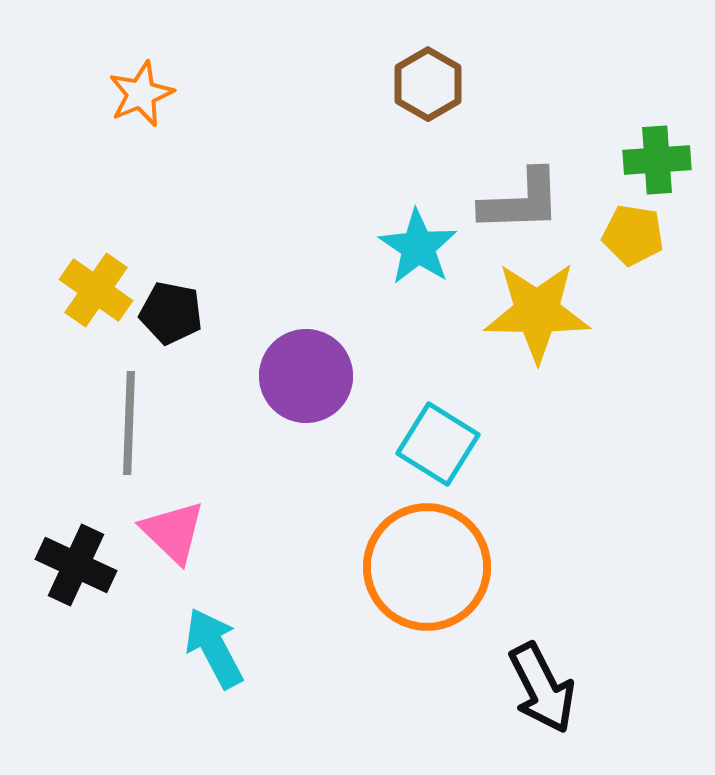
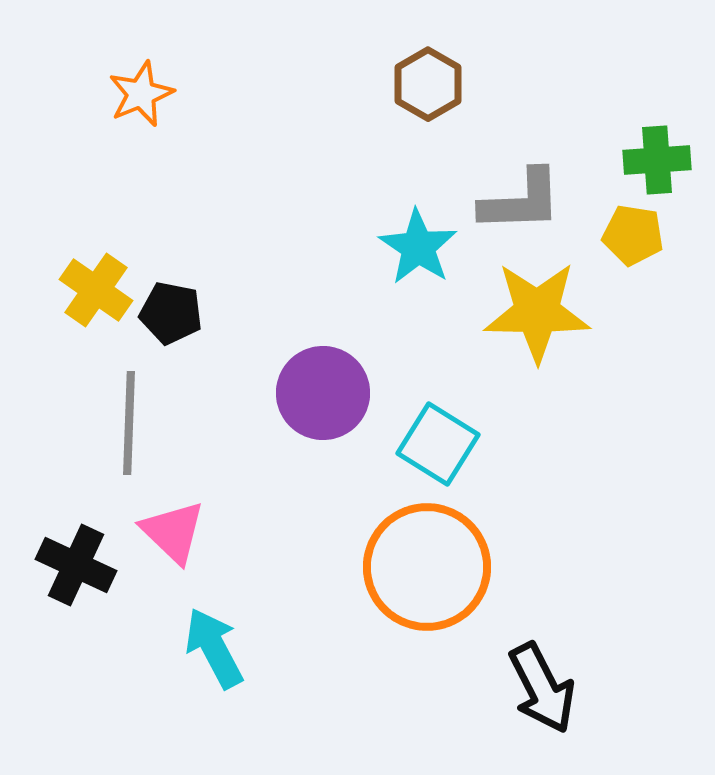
purple circle: moved 17 px right, 17 px down
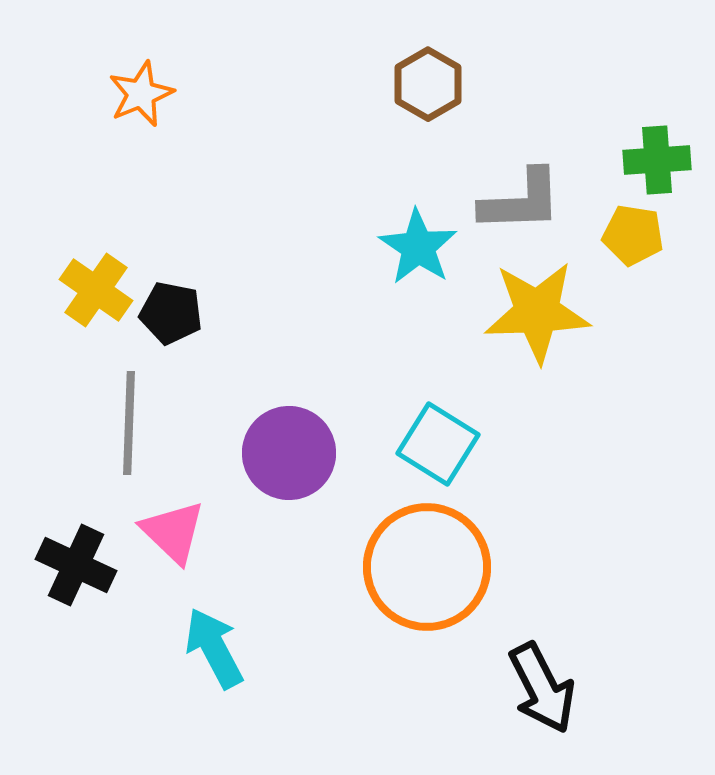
yellow star: rotated 3 degrees counterclockwise
purple circle: moved 34 px left, 60 px down
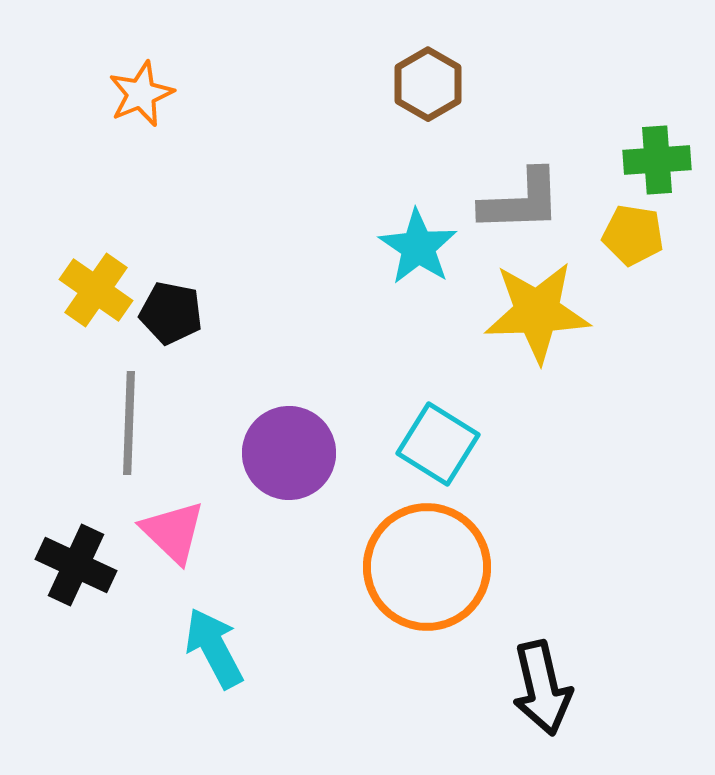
black arrow: rotated 14 degrees clockwise
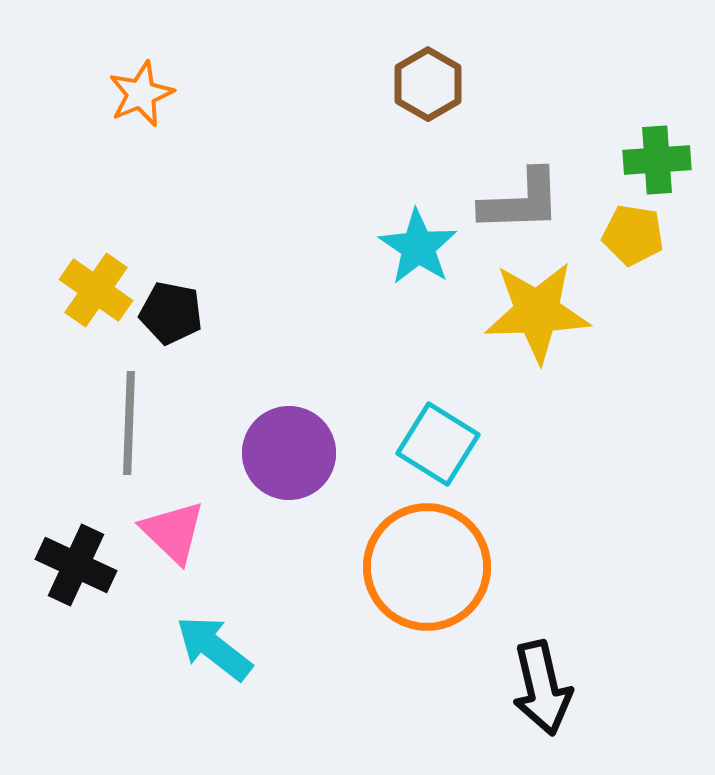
cyan arrow: rotated 24 degrees counterclockwise
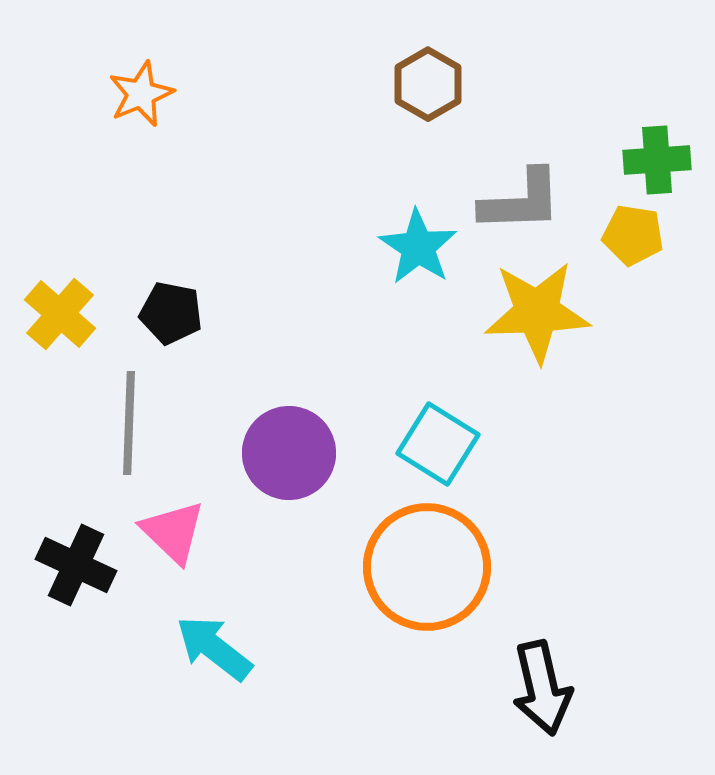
yellow cross: moved 36 px left, 24 px down; rotated 6 degrees clockwise
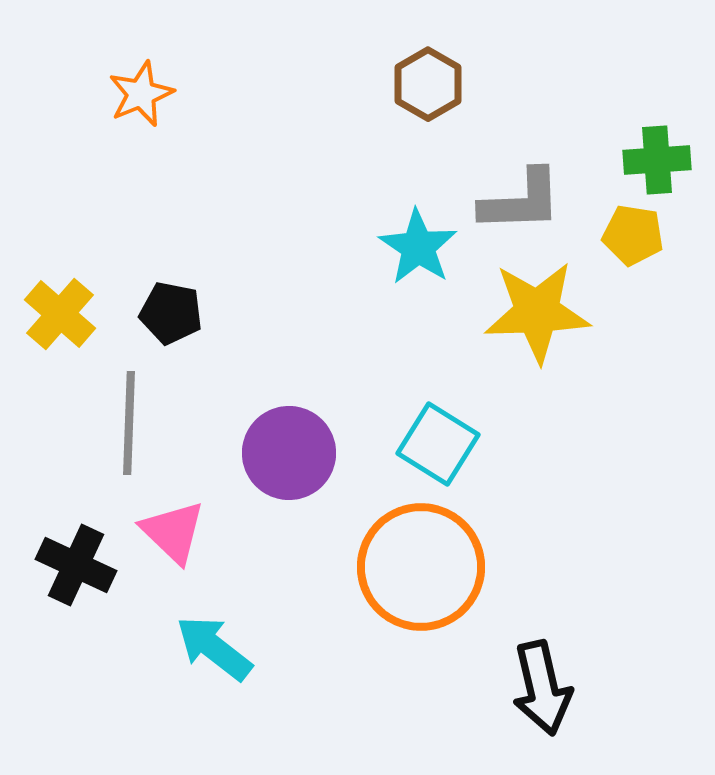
orange circle: moved 6 px left
